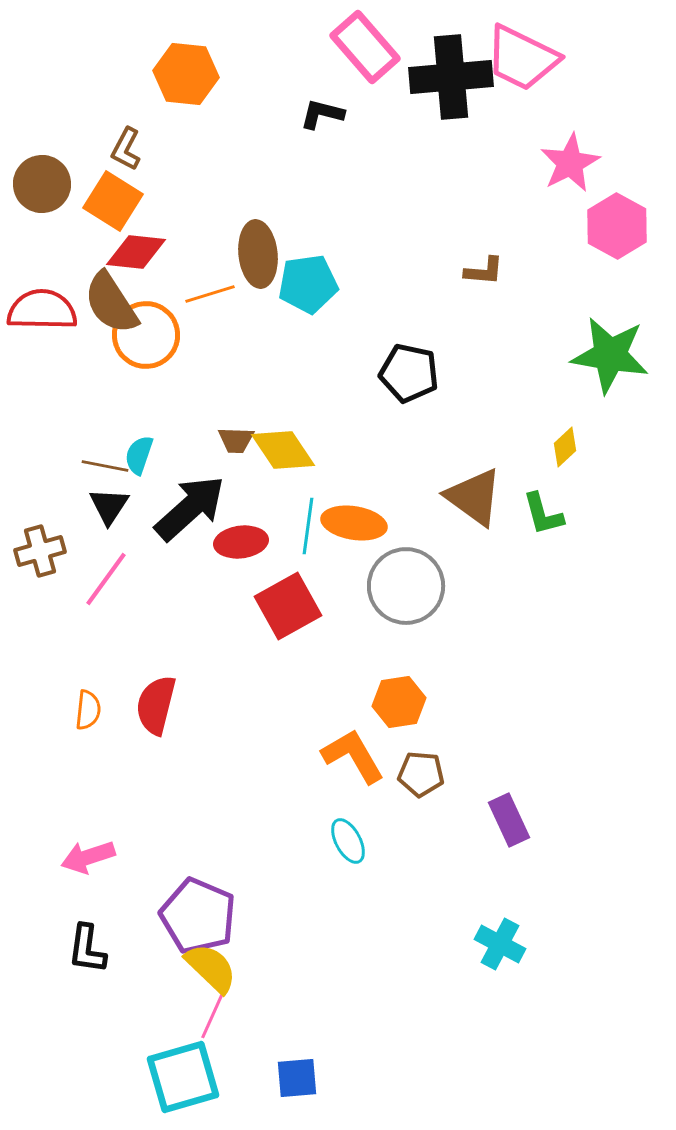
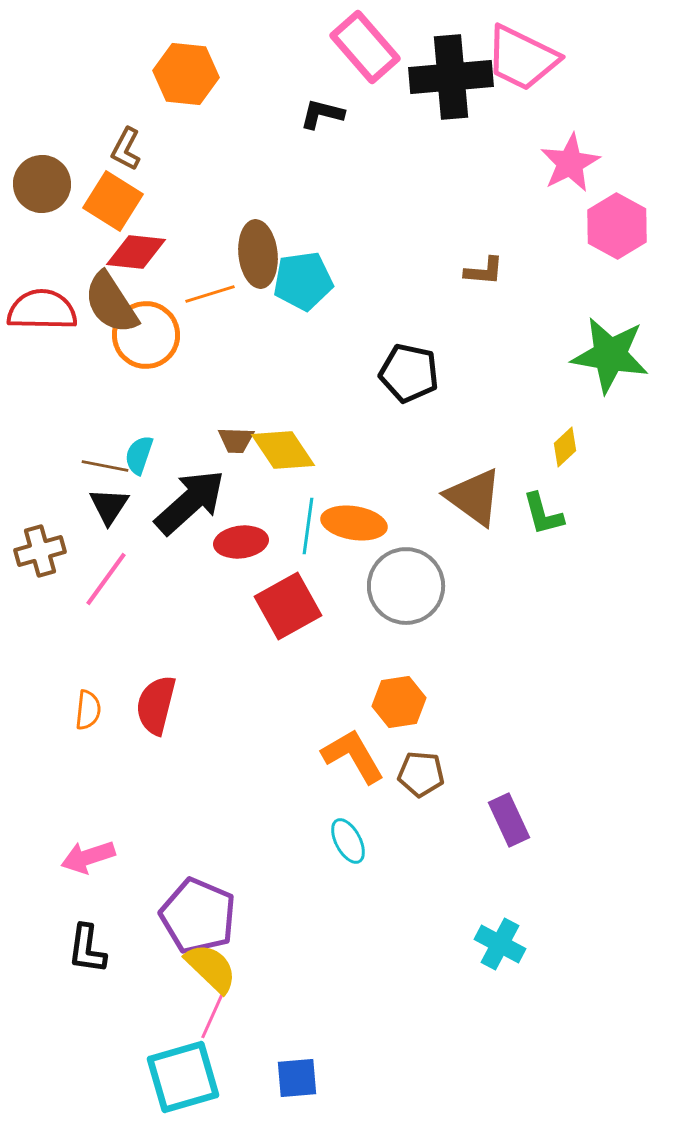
cyan pentagon at (308, 284): moved 5 px left, 3 px up
black arrow at (190, 508): moved 6 px up
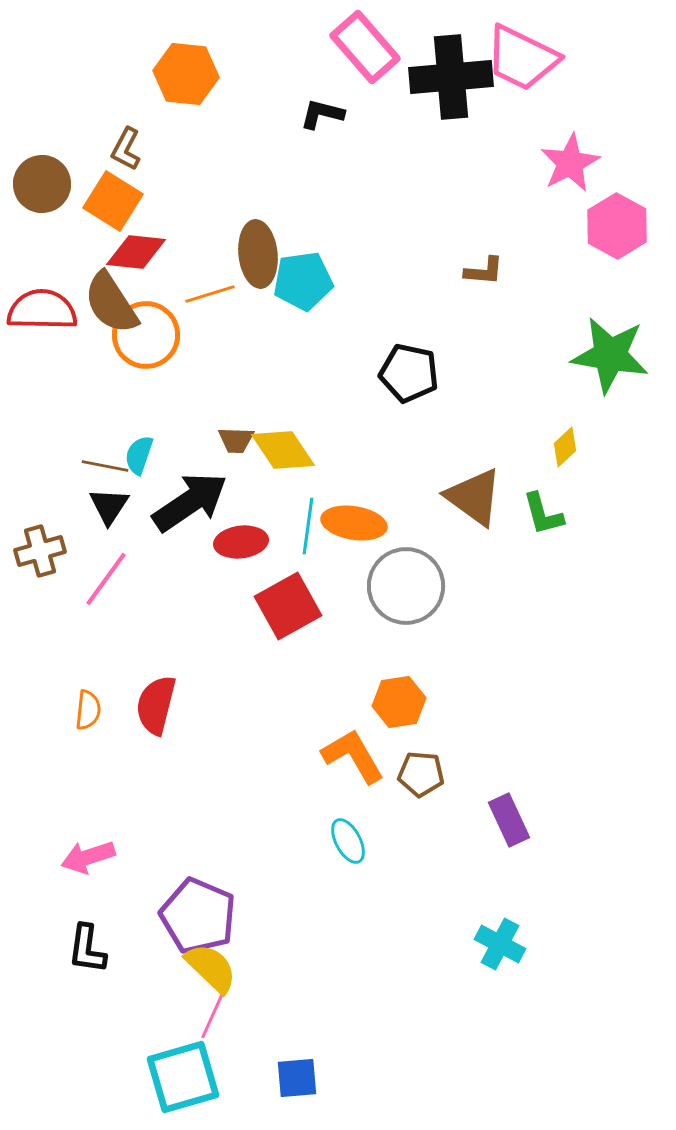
black arrow at (190, 502): rotated 8 degrees clockwise
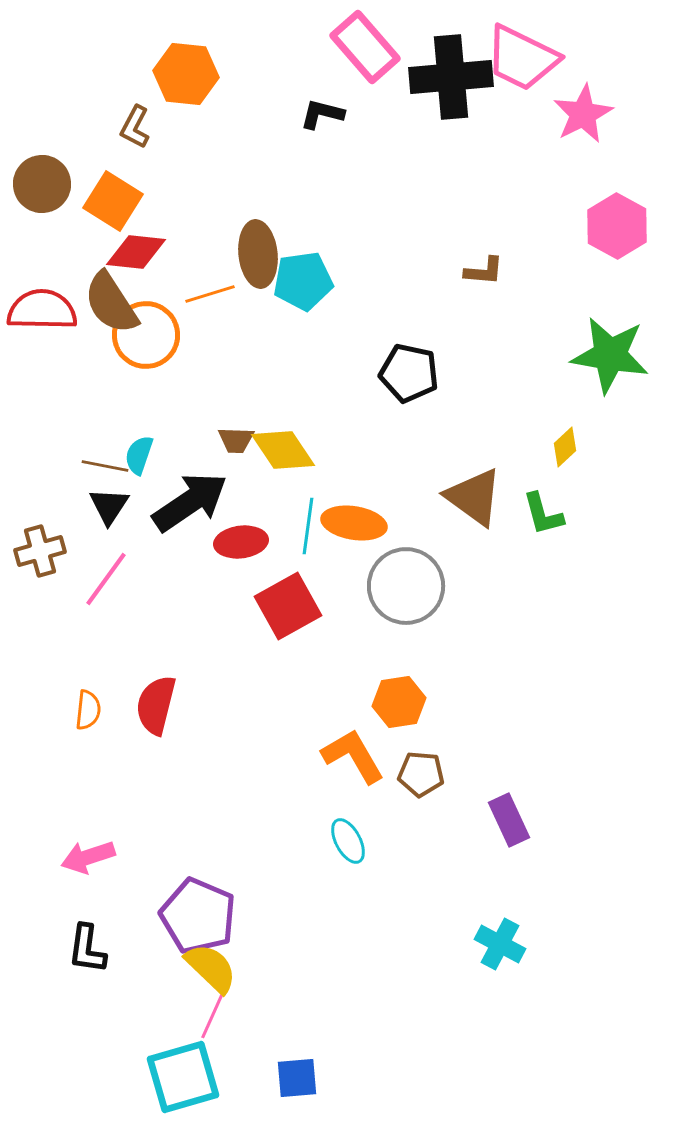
brown L-shape at (126, 149): moved 9 px right, 22 px up
pink star at (570, 163): moved 13 px right, 49 px up
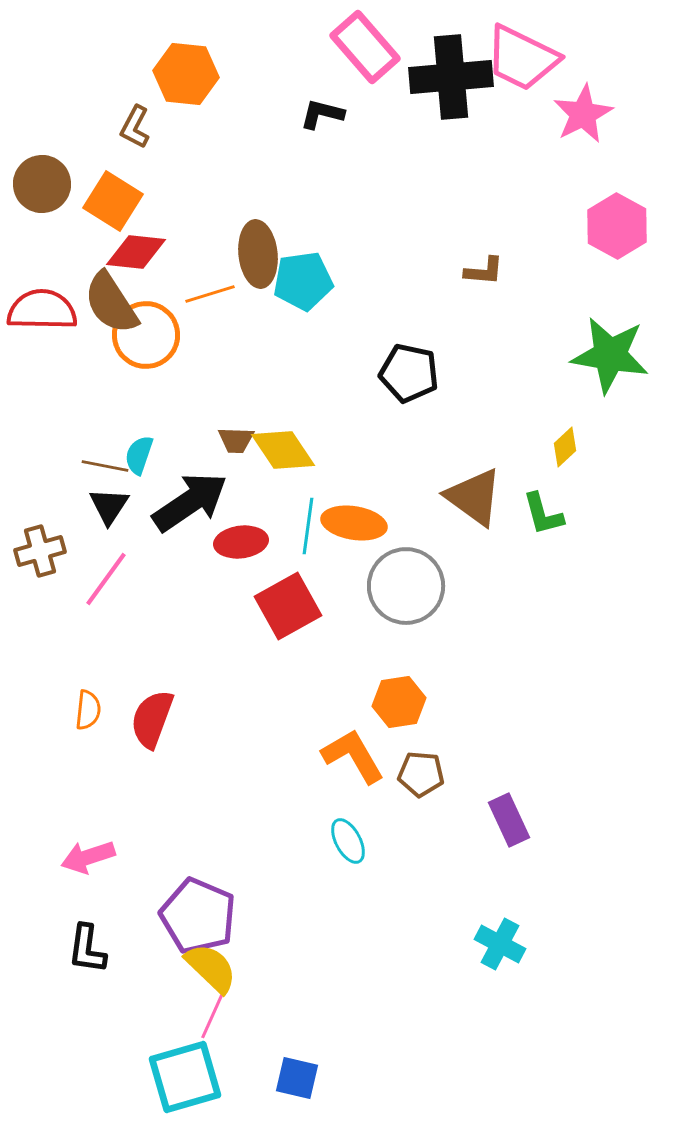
red semicircle at (156, 705): moved 4 px left, 14 px down; rotated 6 degrees clockwise
cyan square at (183, 1077): moved 2 px right
blue square at (297, 1078): rotated 18 degrees clockwise
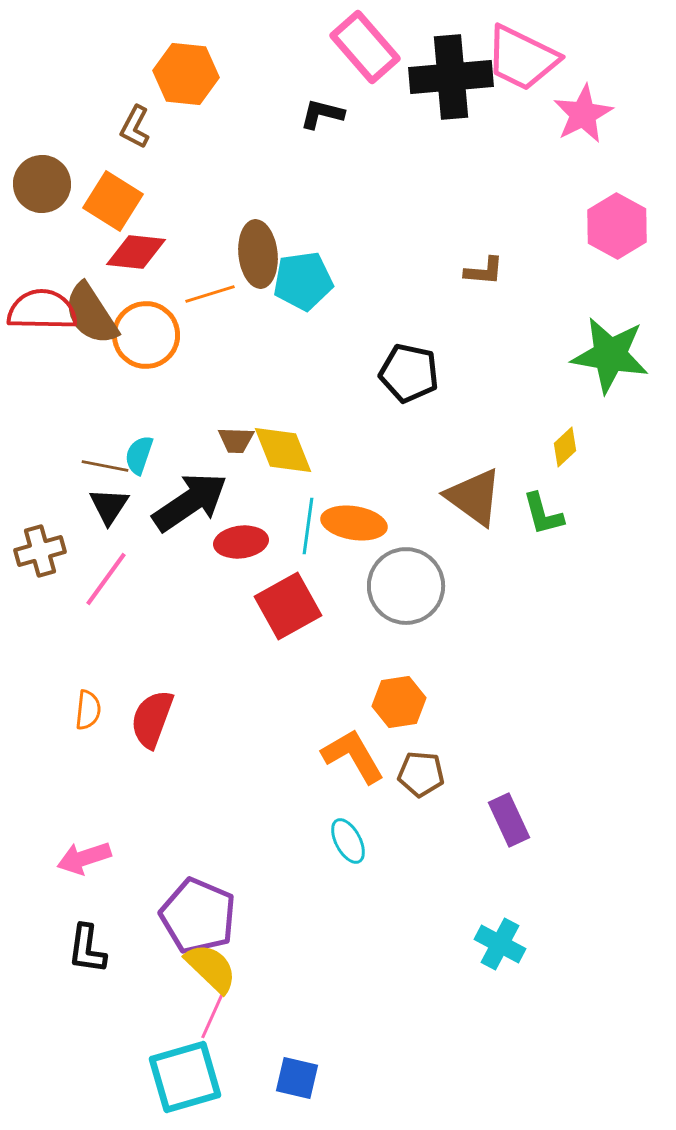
brown semicircle at (111, 303): moved 20 px left, 11 px down
yellow diamond at (283, 450): rotated 12 degrees clockwise
pink arrow at (88, 857): moved 4 px left, 1 px down
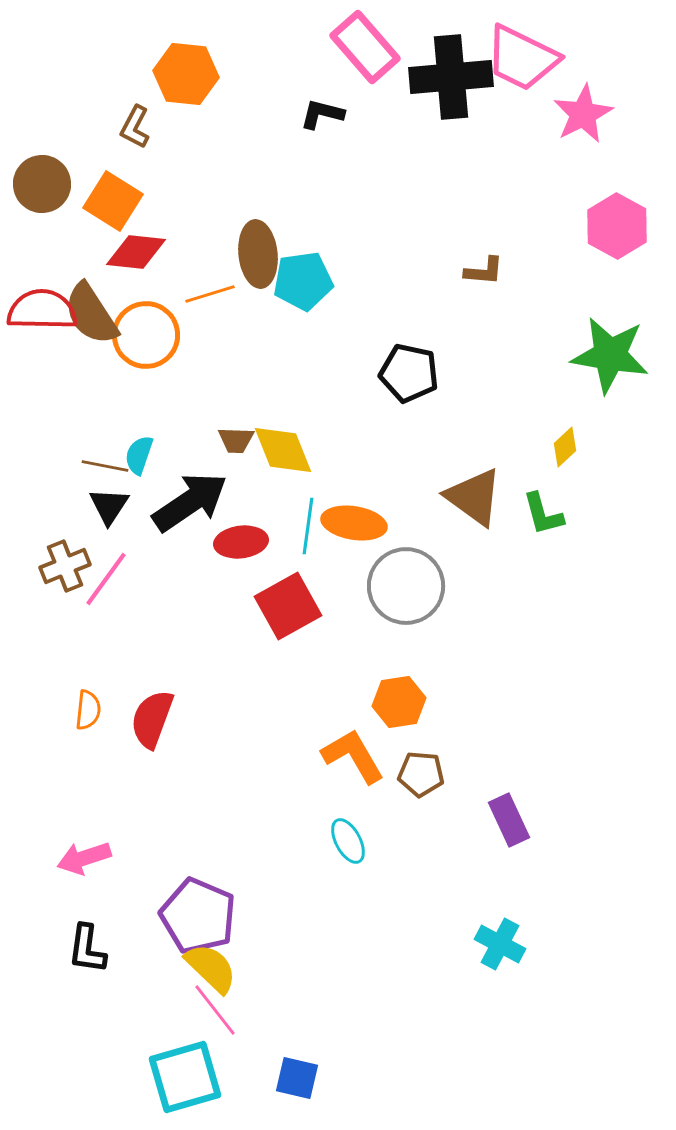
brown cross at (40, 551): moved 25 px right, 15 px down; rotated 6 degrees counterclockwise
pink line at (215, 1010): rotated 62 degrees counterclockwise
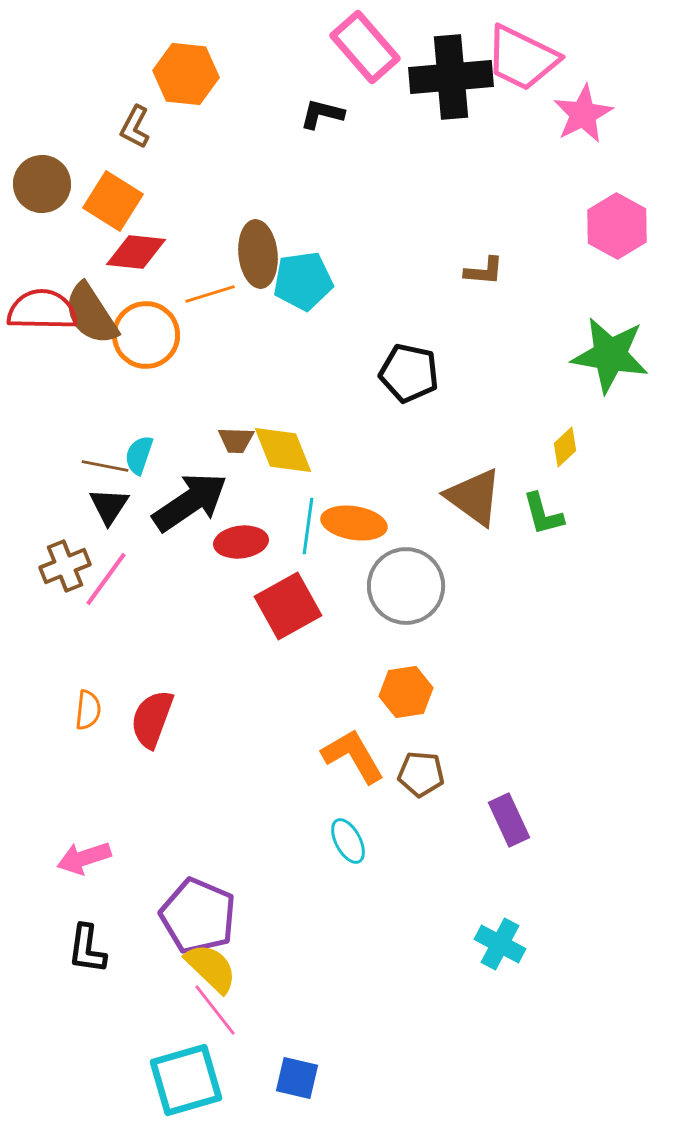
orange hexagon at (399, 702): moved 7 px right, 10 px up
cyan square at (185, 1077): moved 1 px right, 3 px down
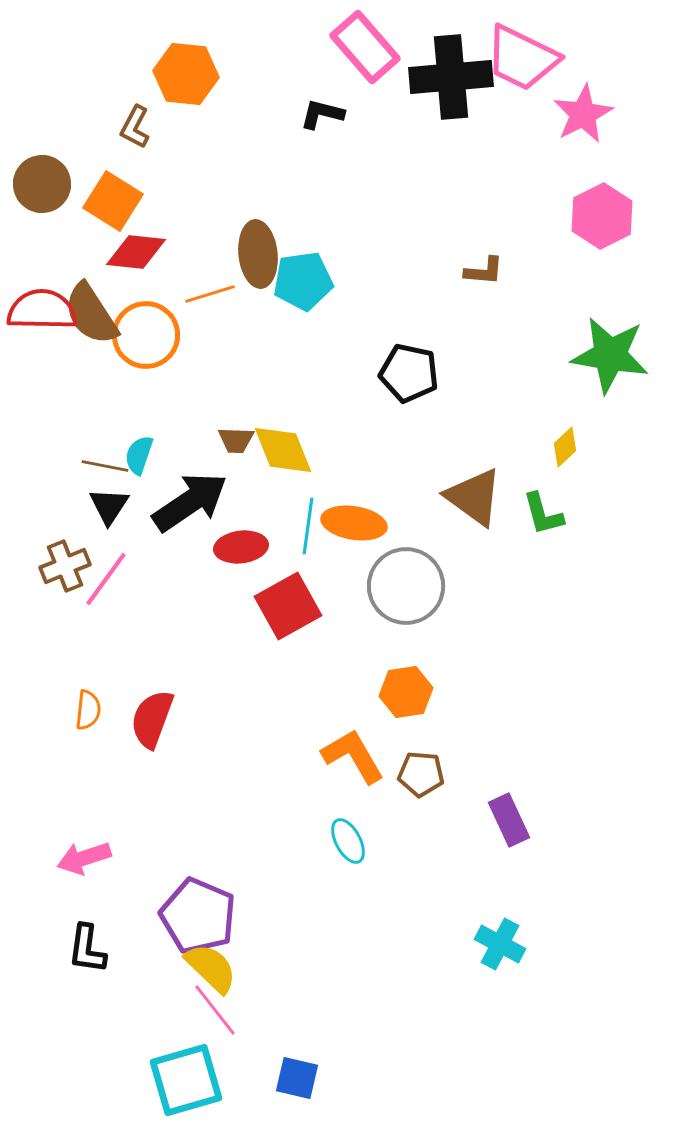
pink hexagon at (617, 226): moved 15 px left, 10 px up; rotated 4 degrees clockwise
red ellipse at (241, 542): moved 5 px down
